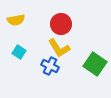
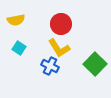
cyan square: moved 4 px up
green square: rotated 10 degrees clockwise
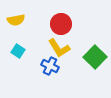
cyan square: moved 1 px left, 3 px down
green square: moved 7 px up
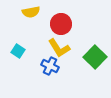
yellow semicircle: moved 15 px right, 8 px up
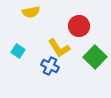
red circle: moved 18 px right, 2 px down
